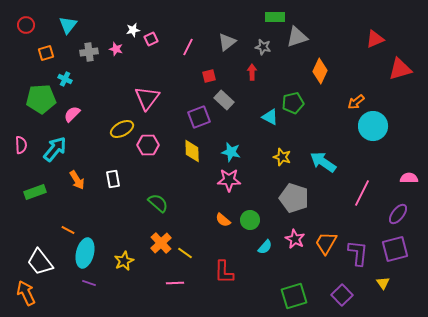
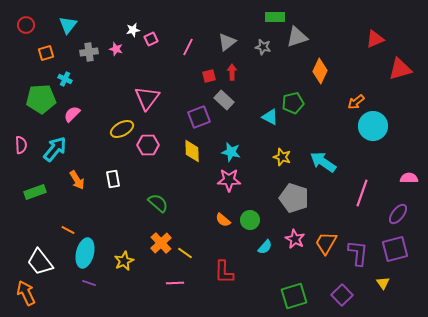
red arrow at (252, 72): moved 20 px left
pink line at (362, 193): rotated 8 degrees counterclockwise
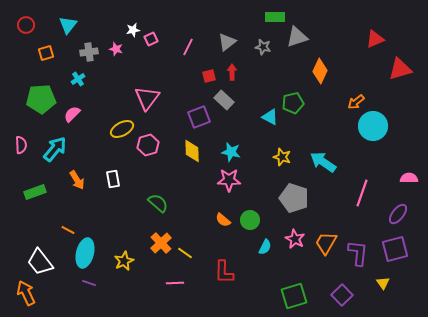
cyan cross at (65, 79): moved 13 px right; rotated 32 degrees clockwise
pink hexagon at (148, 145): rotated 15 degrees counterclockwise
cyan semicircle at (265, 247): rotated 14 degrees counterclockwise
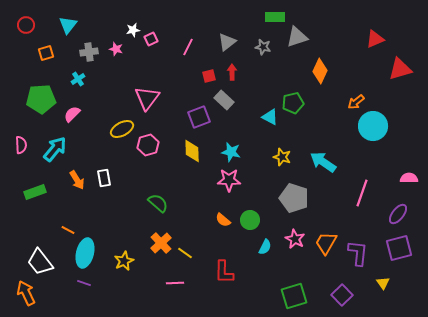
white rectangle at (113, 179): moved 9 px left, 1 px up
purple square at (395, 249): moved 4 px right, 1 px up
purple line at (89, 283): moved 5 px left
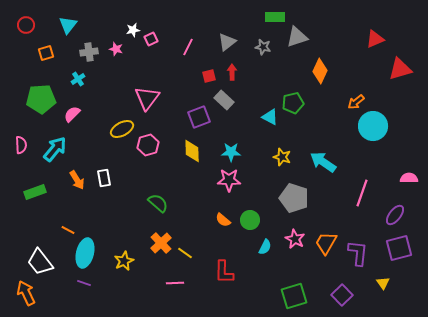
cyan star at (231, 152): rotated 12 degrees counterclockwise
purple ellipse at (398, 214): moved 3 px left, 1 px down
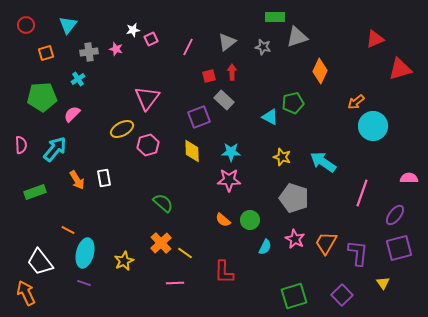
green pentagon at (41, 99): moved 1 px right, 2 px up
green semicircle at (158, 203): moved 5 px right
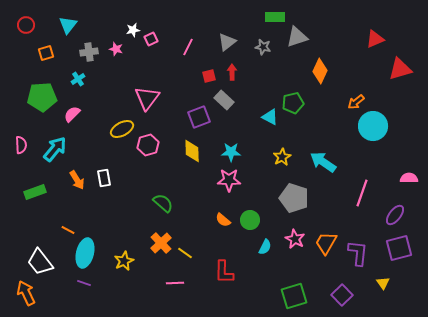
yellow star at (282, 157): rotated 24 degrees clockwise
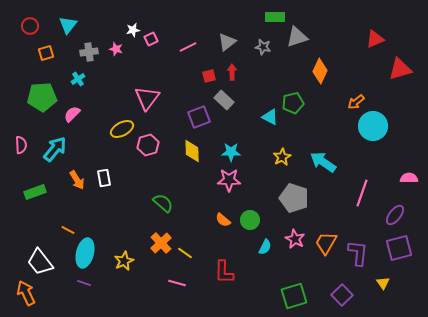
red circle at (26, 25): moved 4 px right, 1 px down
pink line at (188, 47): rotated 36 degrees clockwise
pink line at (175, 283): moved 2 px right; rotated 18 degrees clockwise
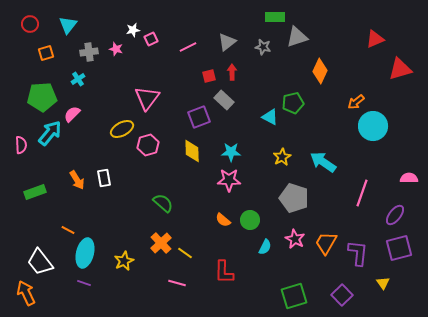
red circle at (30, 26): moved 2 px up
cyan arrow at (55, 149): moved 5 px left, 16 px up
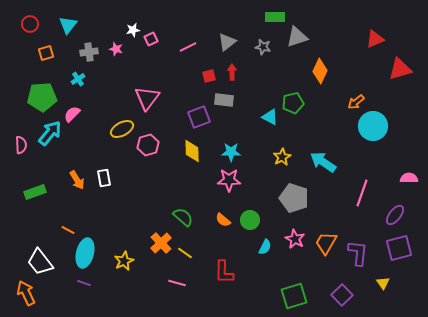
gray rectangle at (224, 100): rotated 36 degrees counterclockwise
green semicircle at (163, 203): moved 20 px right, 14 px down
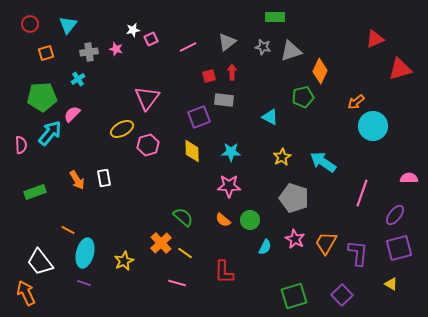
gray triangle at (297, 37): moved 6 px left, 14 px down
green pentagon at (293, 103): moved 10 px right, 6 px up
pink star at (229, 180): moved 6 px down
yellow triangle at (383, 283): moved 8 px right, 1 px down; rotated 24 degrees counterclockwise
